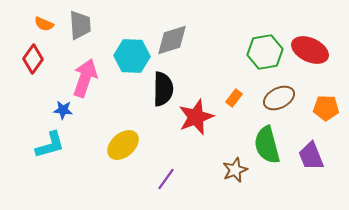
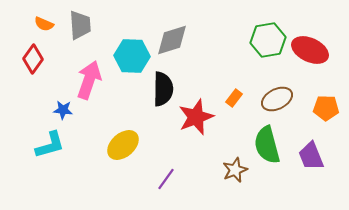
green hexagon: moved 3 px right, 12 px up
pink arrow: moved 4 px right, 2 px down
brown ellipse: moved 2 px left, 1 px down
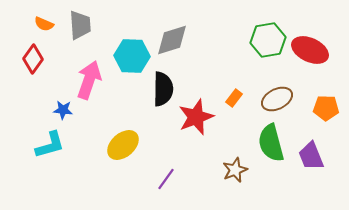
green semicircle: moved 4 px right, 2 px up
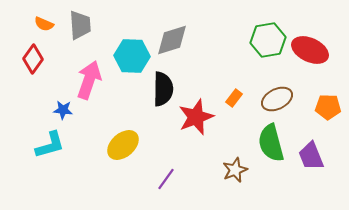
orange pentagon: moved 2 px right, 1 px up
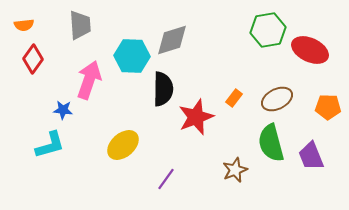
orange semicircle: moved 20 px left, 1 px down; rotated 30 degrees counterclockwise
green hexagon: moved 10 px up
